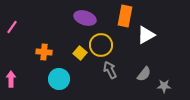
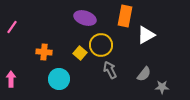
gray star: moved 2 px left, 1 px down
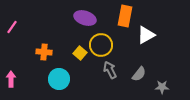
gray semicircle: moved 5 px left
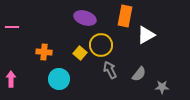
pink line: rotated 56 degrees clockwise
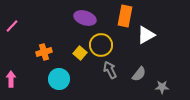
pink line: moved 1 px up; rotated 48 degrees counterclockwise
orange cross: rotated 21 degrees counterclockwise
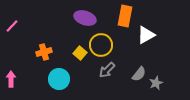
gray arrow: moved 3 px left; rotated 108 degrees counterclockwise
gray star: moved 6 px left, 4 px up; rotated 24 degrees counterclockwise
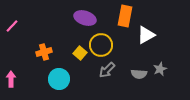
gray semicircle: rotated 56 degrees clockwise
gray star: moved 4 px right, 14 px up
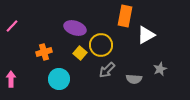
purple ellipse: moved 10 px left, 10 px down
gray semicircle: moved 5 px left, 5 px down
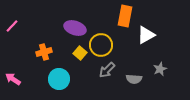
pink arrow: moved 2 px right; rotated 56 degrees counterclockwise
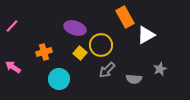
orange rectangle: moved 1 px down; rotated 40 degrees counterclockwise
pink arrow: moved 12 px up
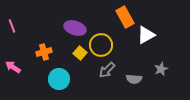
pink line: rotated 64 degrees counterclockwise
gray star: moved 1 px right
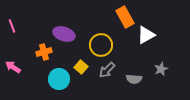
purple ellipse: moved 11 px left, 6 px down
yellow square: moved 1 px right, 14 px down
